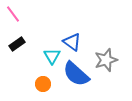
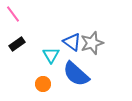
cyan triangle: moved 1 px left, 1 px up
gray star: moved 14 px left, 17 px up
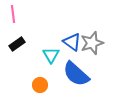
pink line: rotated 30 degrees clockwise
orange circle: moved 3 px left, 1 px down
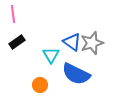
black rectangle: moved 2 px up
blue semicircle: rotated 16 degrees counterclockwise
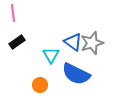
pink line: moved 1 px up
blue triangle: moved 1 px right
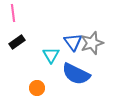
blue triangle: rotated 18 degrees clockwise
orange circle: moved 3 px left, 3 px down
